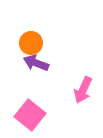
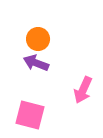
orange circle: moved 7 px right, 4 px up
pink square: rotated 24 degrees counterclockwise
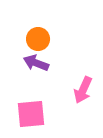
pink square: moved 1 px right, 1 px up; rotated 20 degrees counterclockwise
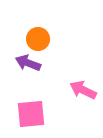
purple arrow: moved 8 px left
pink arrow: rotated 92 degrees clockwise
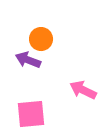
orange circle: moved 3 px right
purple arrow: moved 3 px up
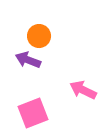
orange circle: moved 2 px left, 3 px up
pink square: moved 2 px right, 1 px up; rotated 16 degrees counterclockwise
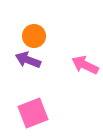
orange circle: moved 5 px left
pink arrow: moved 2 px right, 25 px up
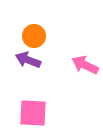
pink square: rotated 24 degrees clockwise
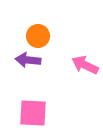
orange circle: moved 4 px right
purple arrow: rotated 15 degrees counterclockwise
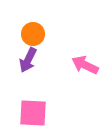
orange circle: moved 5 px left, 2 px up
purple arrow: rotated 70 degrees counterclockwise
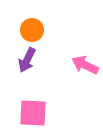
orange circle: moved 1 px left, 4 px up
purple arrow: moved 1 px left
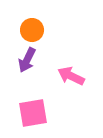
pink arrow: moved 14 px left, 11 px down
pink square: rotated 12 degrees counterclockwise
